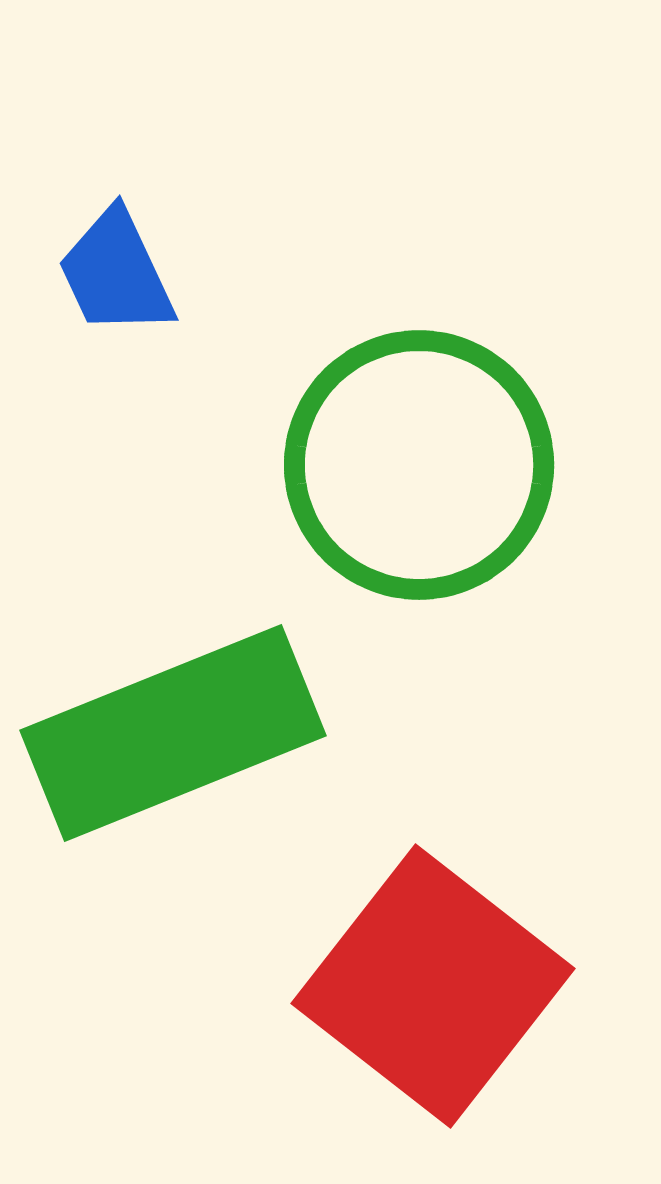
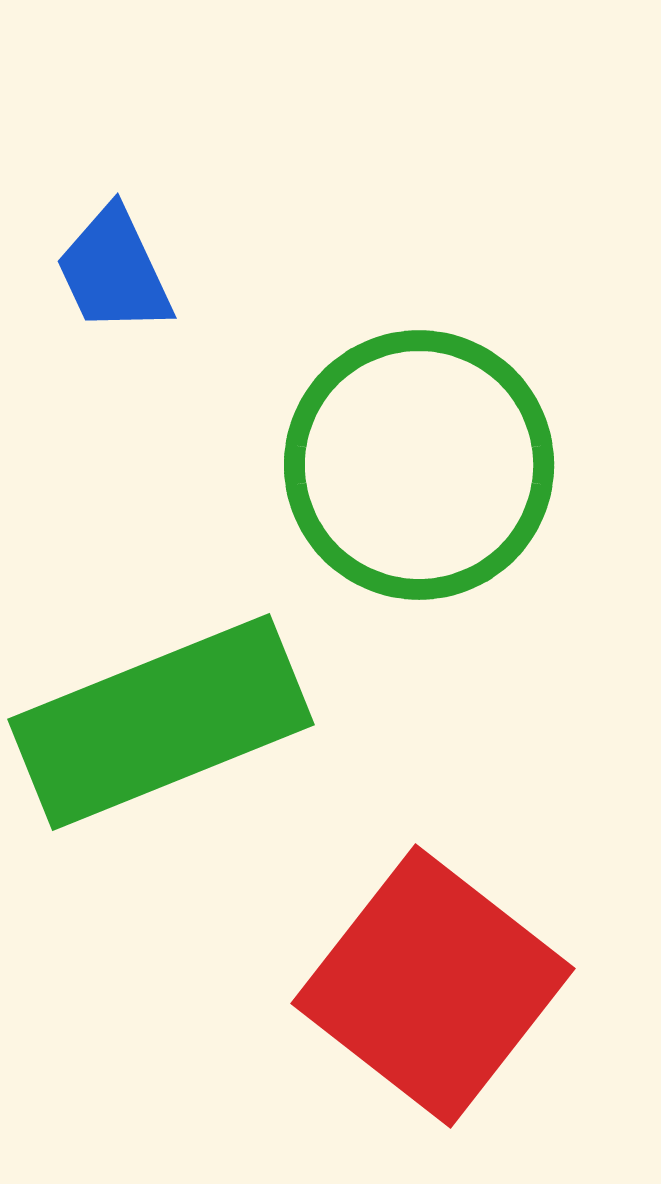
blue trapezoid: moved 2 px left, 2 px up
green rectangle: moved 12 px left, 11 px up
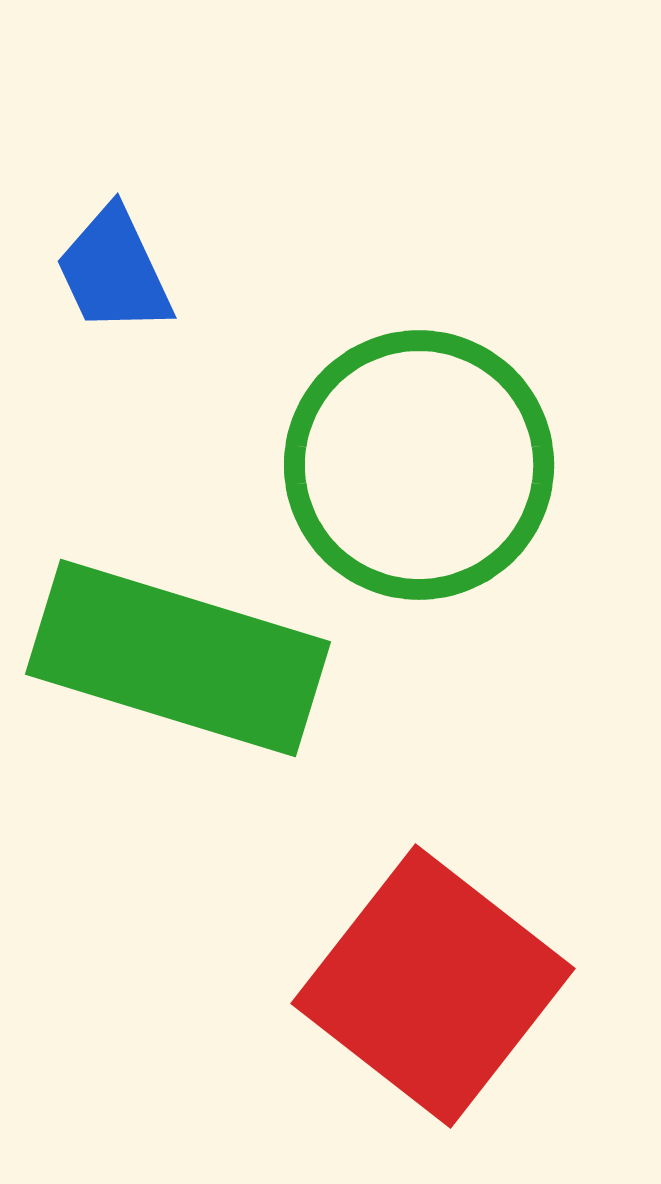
green rectangle: moved 17 px right, 64 px up; rotated 39 degrees clockwise
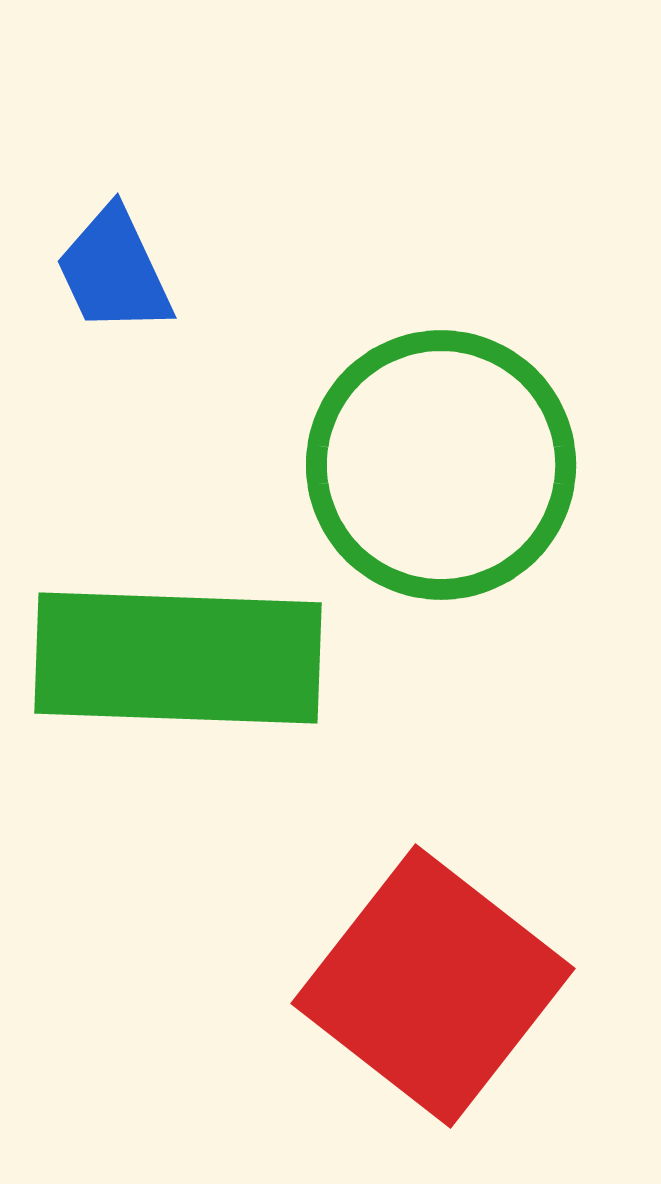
green circle: moved 22 px right
green rectangle: rotated 15 degrees counterclockwise
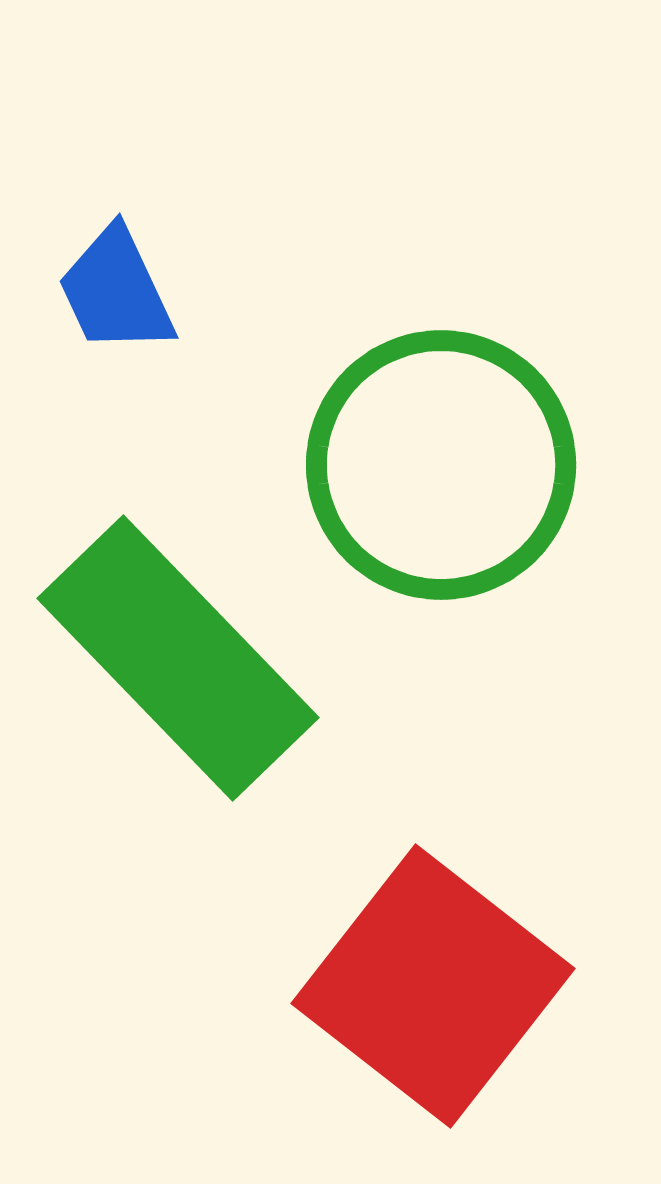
blue trapezoid: moved 2 px right, 20 px down
green rectangle: rotated 44 degrees clockwise
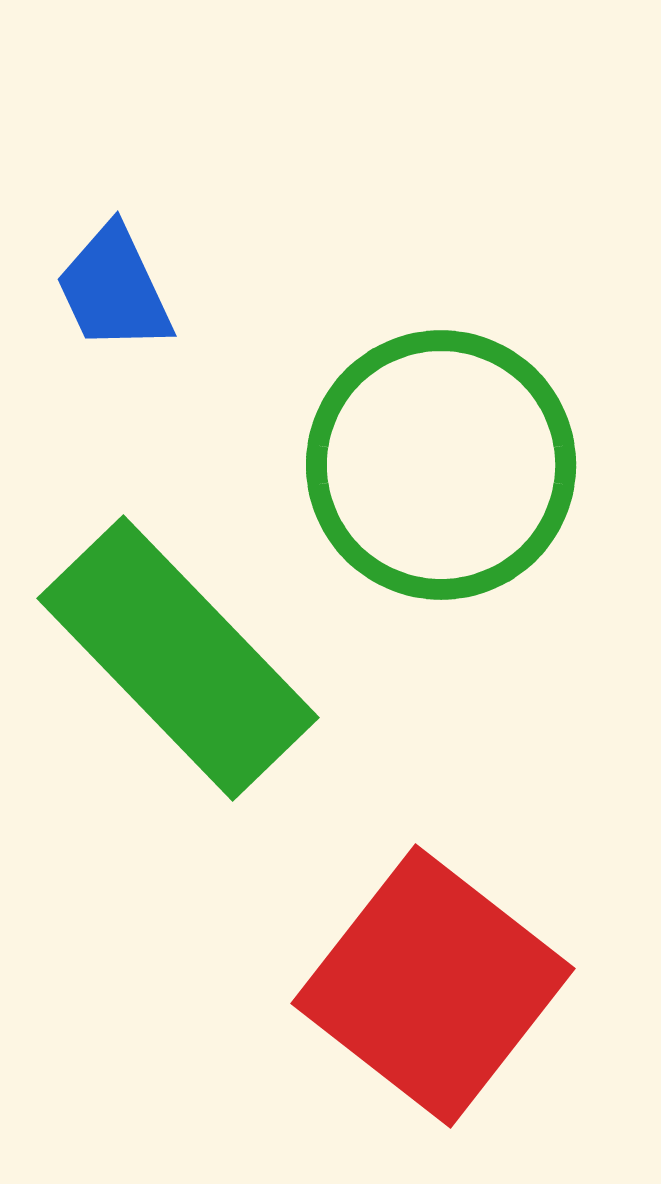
blue trapezoid: moved 2 px left, 2 px up
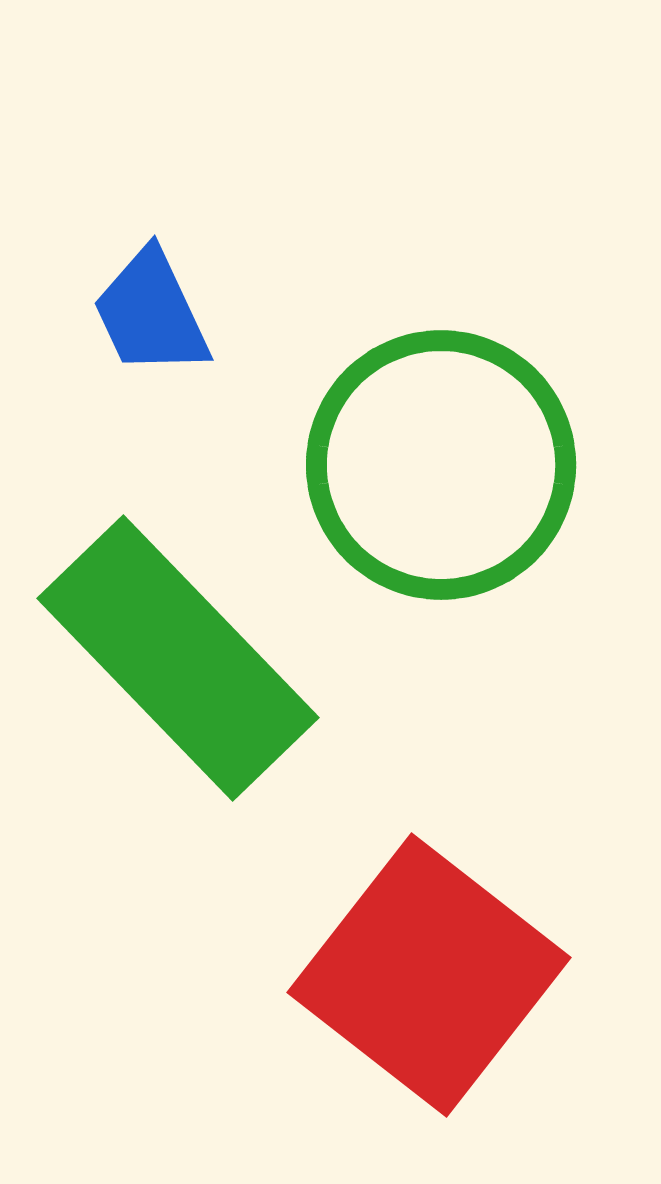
blue trapezoid: moved 37 px right, 24 px down
red square: moved 4 px left, 11 px up
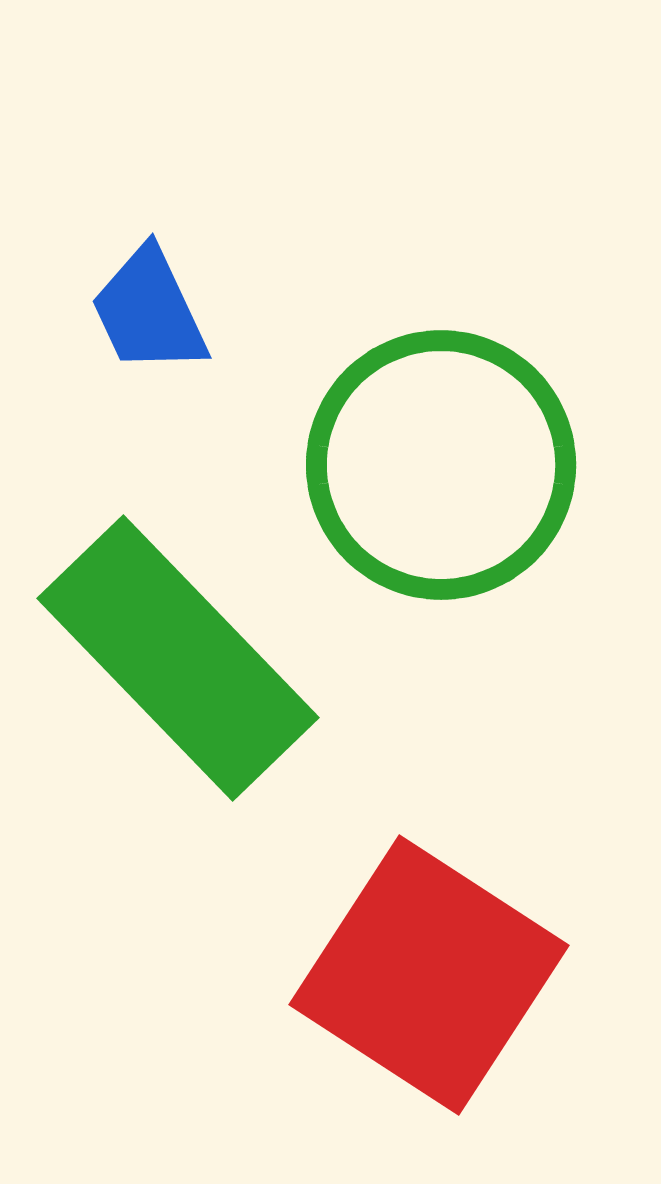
blue trapezoid: moved 2 px left, 2 px up
red square: rotated 5 degrees counterclockwise
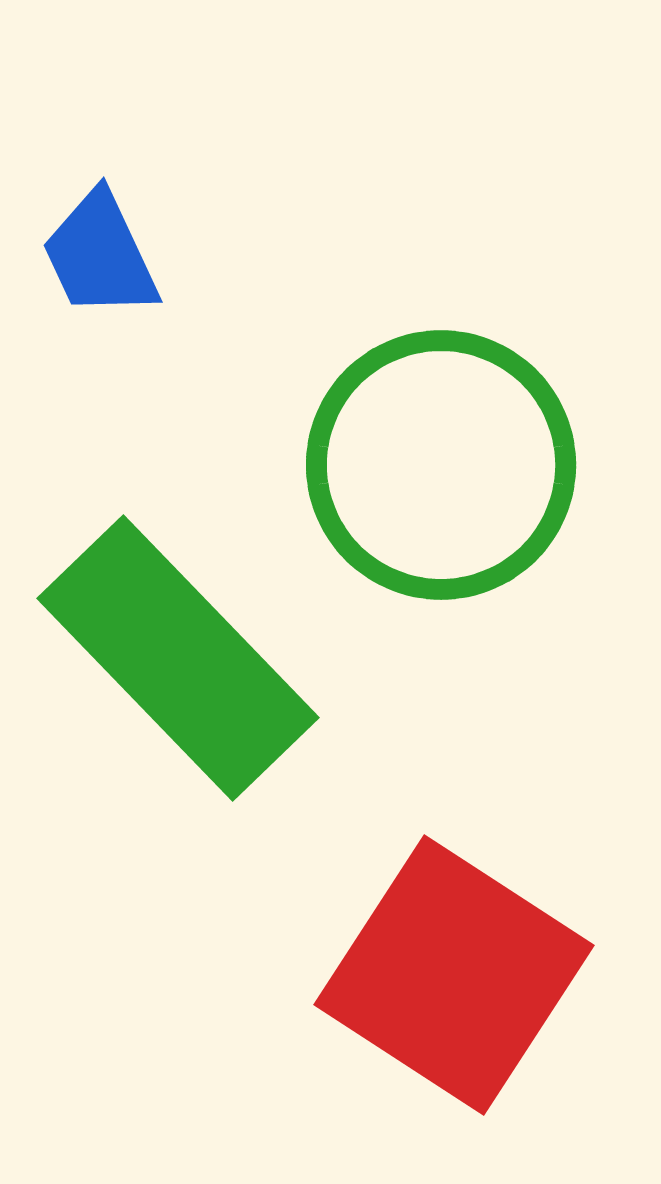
blue trapezoid: moved 49 px left, 56 px up
red square: moved 25 px right
